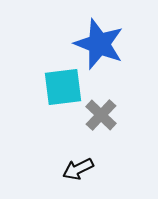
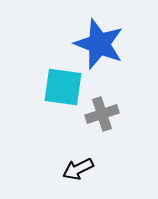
cyan square: rotated 15 degrees clockwise
gray cross: moved 1 px right, 1 px up; rotated 28 degrees clockwise
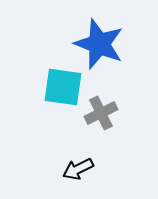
gray cross: moved 1 px left, 1 px up; rotated 8 degrees counterclockwise
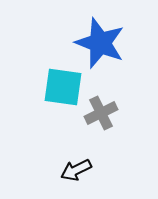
blue star: moved 1 px right, 1 px up
black arrow: moved 2 px left, 1 px down
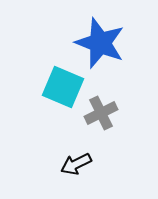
cyan square: rotated 15 degrees clockwise
black arrow: moved 6 px up
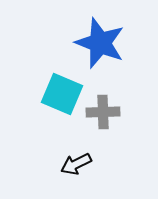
cyan square: moved 1 px left, 7 px down
gray cross: moved 2 px right, 1 px up; rotated 24 degrees clockwise
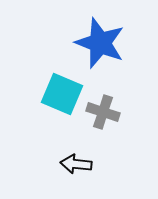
gray cross: rotated 20 degrees clockwise
black arrow: rotated 32 degrees clockwise
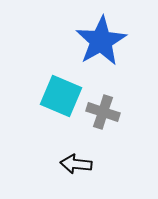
blue star: moved 1 px right, 2 px up; rotated 21 degrees clockwise
cyan square: moved 1 px left, 2 px down
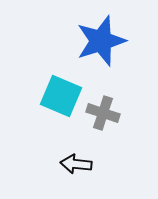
blue star: rotated 12 degrees clockwise
gray cross: moved 1 px down
